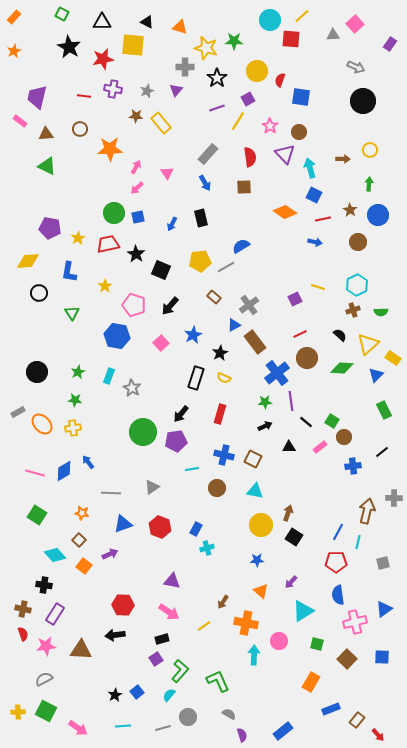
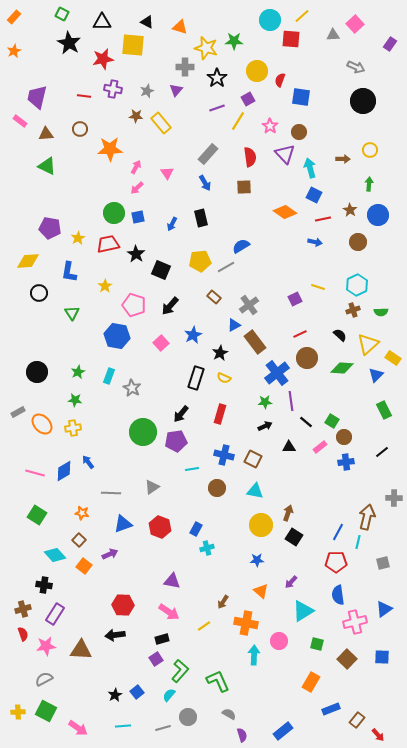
black star at (69, 47): moved 4 px up
blue cross at (353, 466): moved 7 px left, 4 px up
brown arrow at (367, 511): moved 6 px down
brown cross at (23, 609): rotated 28 degrees counterclockwise
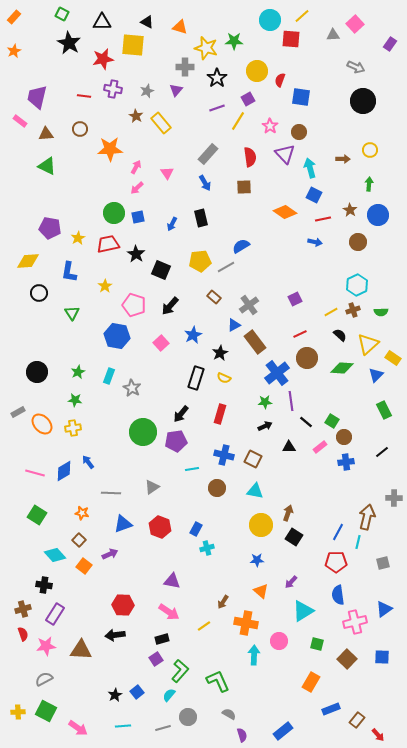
brown star at (136, 116): rotated 24 degrees clockwise
yellow line at (318, 287): moved 13 px right, 25 px down; rotated 48 degrees counterclockwise
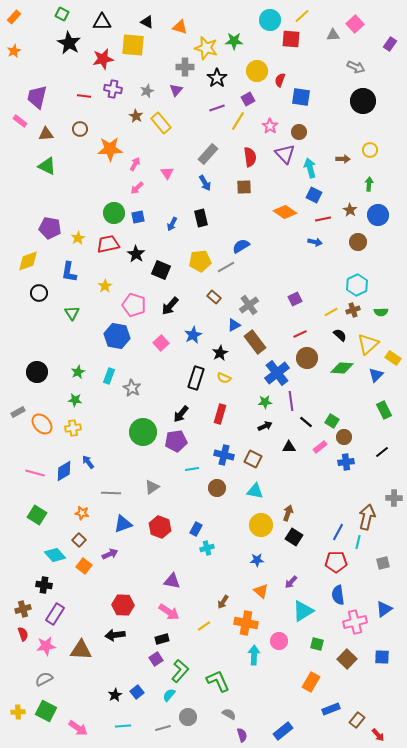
pink arrow at (136, 167): moved 1 px left, 3 px up
yellow diamond at (28, 261): rotated 15 degrees counterclockwise
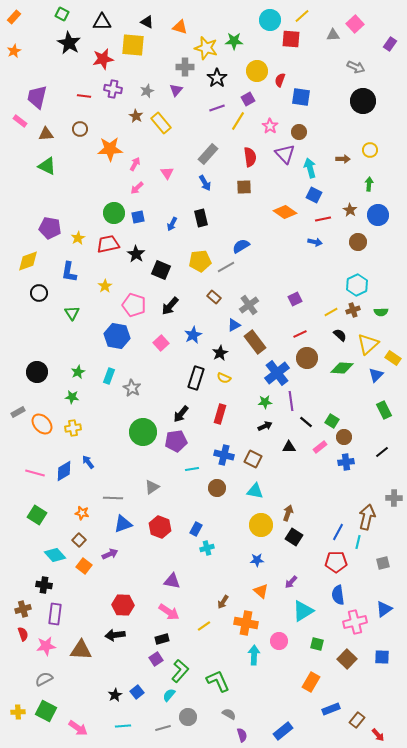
green star at (75, 400): moved 3 px left, 3 px up
gray line at (111, 493): moved 2 px right, 5 px down
purple rectangle at (55, 614): rotated 25 degrees counterclockwise
